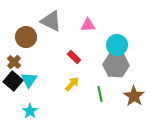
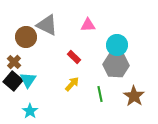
gray triangle: moved 4 px left, 4 px down
cyan triangle: moved 1 px left
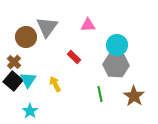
gray triangle: moved 2 px down; rotated 40 degrees clockwise
yellow arrow: moved 17 px left; rotated 70 degrees counterclockwise
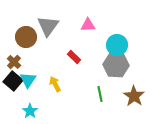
gray triangle: moved 1 px right, 1 px up
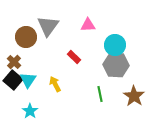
cyan circle: moved 2 px left
black square: moved 1 px up
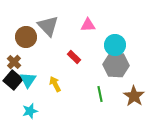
gray triangle: rotated 20 degrees counterclockwise
cyan star: rotated 21 degrees clockwise
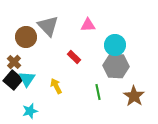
gray hexagon: moved 1 px down
cyan triangle: moved 1 px left, 1 px up
yellow arrow: moved 1 px right, 2 px down
green line: moved 2 px left, 2 px up
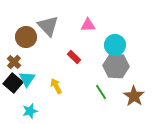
black square: moved 3 px down
green line: moved 3 px right; rotated 21 degrees counterclockwise
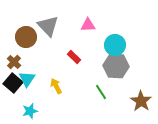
brown star: moved 7 px right, 5 px down
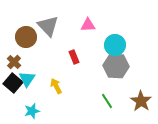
red rectangle: rotated 24 degrees clockwise
green line: moved 6 px right, 9 px down
cyan star: moved 2 px right
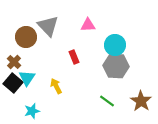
cyan triangle: moved 1 px up
green line: rotated 21 degrees counterclockwise
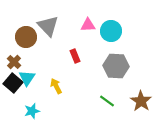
cyan circle: moved 4 px left, 14 px up
red rectangle: moved 1 px right, 1 px up
